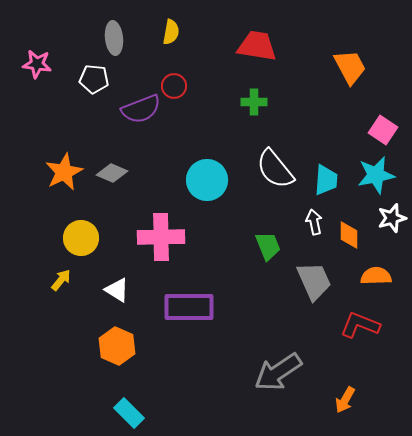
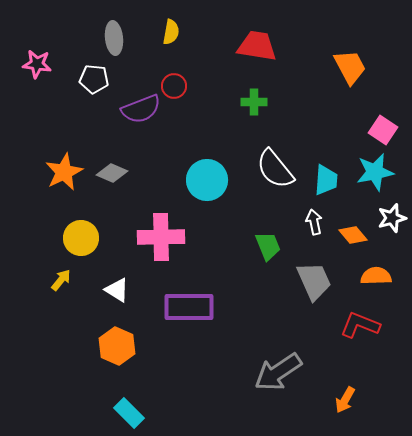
cyan star: moved 1 px left, 3 px up
orange diamond: moved 4 px right; rotated 40 degrees counterclockwise
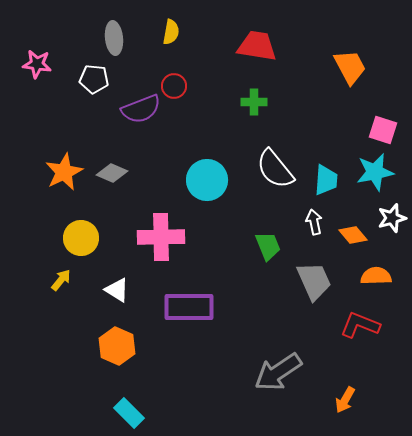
pink square: rotated 16 degrees counterclockwise
